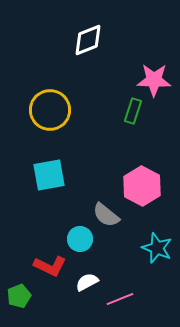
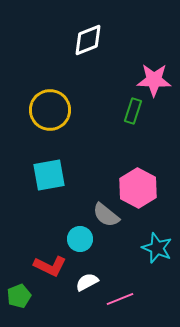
pink hexagon: moved 4 px left, 2 px down
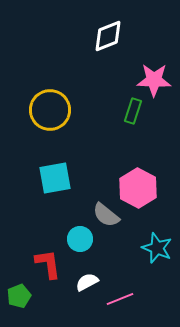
white diamond: moved 20 px right, 4 px up
cyan square: moved 6 px right, 3 px down
red L-shape: moved 2 px left, 2 px up; rotated 124 degrees counterclockwise
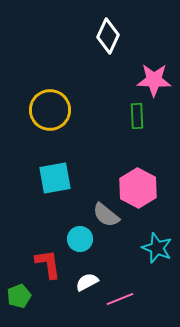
white diamond: rotated 44 degrees counterclockwise
green rectangle: moved 4 px right, 5 px down; rotated 20 degrees counterclockwise
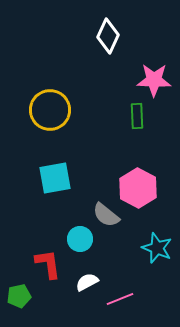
green pentagon: rotated 10 degrees clockwise
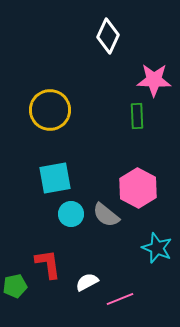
cyan circle: moved 9 px left, 25 px up
green pentagon: moved 4 px left, 10 px up
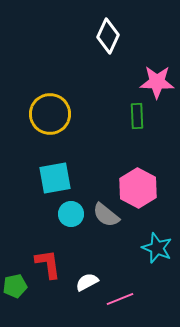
pink star: moved 3 px right, 2 px down
yellow circle: moved 4 px down
